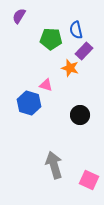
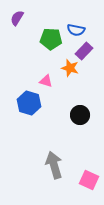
purple semicircle: moved 2 px left, 2 px down
blue semicircle: rotated 66 degrees counterclockwise
pink triangle: moved 4 px up
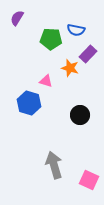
purple rectangle: moved 4 px right, 3 px down
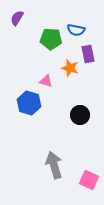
purple rectangle: rotated 54 degrees counterclockwise
